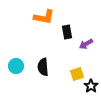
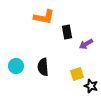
black star: rotated 16 degrees counterclockwise
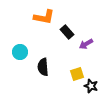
black rectangle: rotated 32 degrees counterclockwise
cyan circle: moved 4 px right, 14 px up
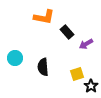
cyan circle: moved 5 px left, 6 px down
black star: rotated 16 degrees clockwise
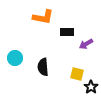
orange L-shape: moved 1 px left
black rectangle: rotated 48 degrees counterclockwise
yellow square: rotated 32 degrees clockwise
black star: moved 1 px down
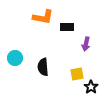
black rectangle: moved 5 px up
purple arrow: rotated 48 degrees counterclockwise
yellow square: rotated 24 degrees counterclockwise
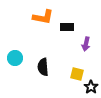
yellow square: rotated 24 degrees clockwise
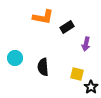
black rectangle: rotated 32 degrees counterclockwise
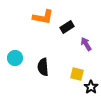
purple arrow: rotated 136 degrees clockwise
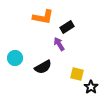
purple arrow: moved 27 px left
black semicircle: rotated 114 degrees counterclockwise
